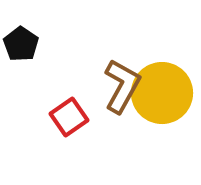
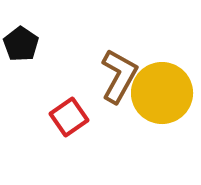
brown L-shape: moved 3 px left, 10 px up
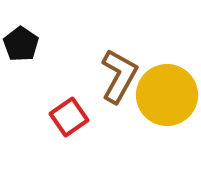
yellow circle: moved 5 px right, 2 px down
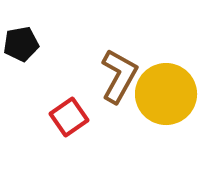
black pentagon: rotated 28 degrees clockwise
yellow circle: moved 1 px left, 1 px up
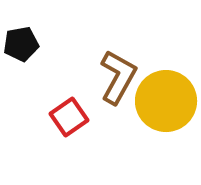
brown L-shape: moved 1 px left, 1 px down
yellow circle: moved 7 px down
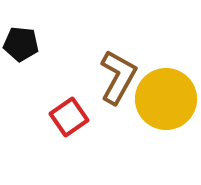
black pentagon: rotated 16 degrees clockwise
yellow circle: moved 2 px up
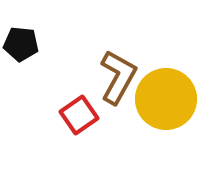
red square: moved 10 px right, 2 px up
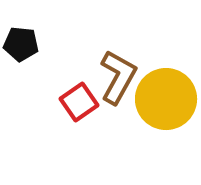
red square: moved 13 px up
